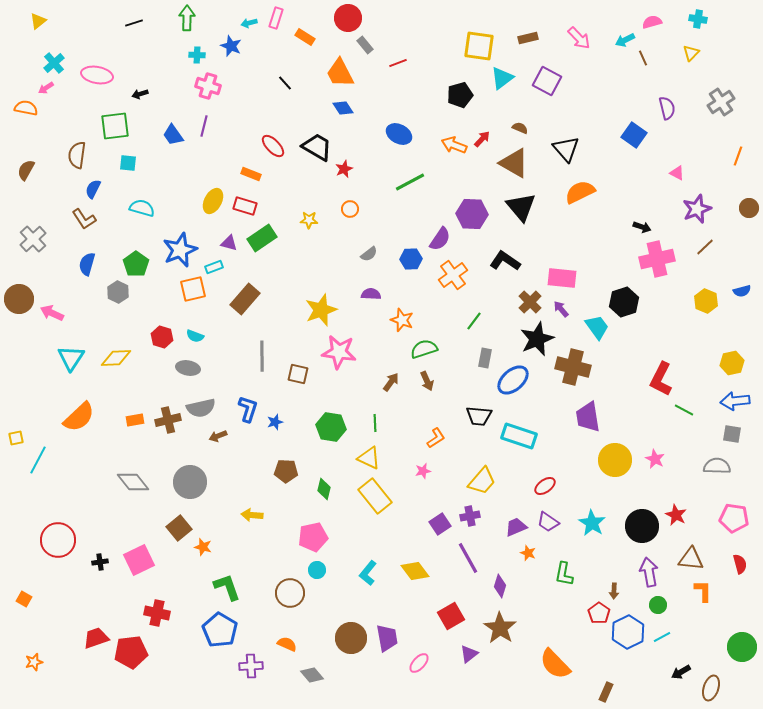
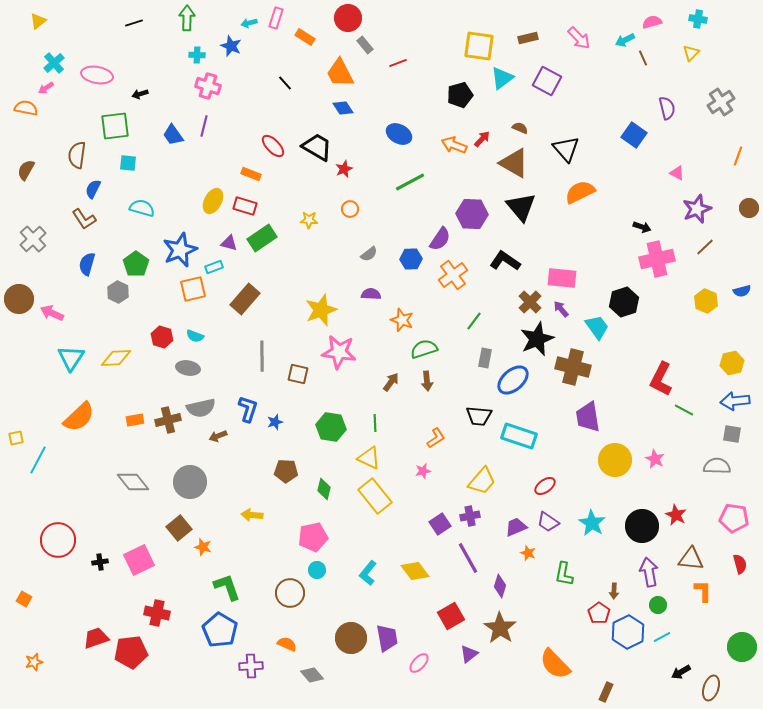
brown arrow at (427, 381): rotated 18 degrees clockwise
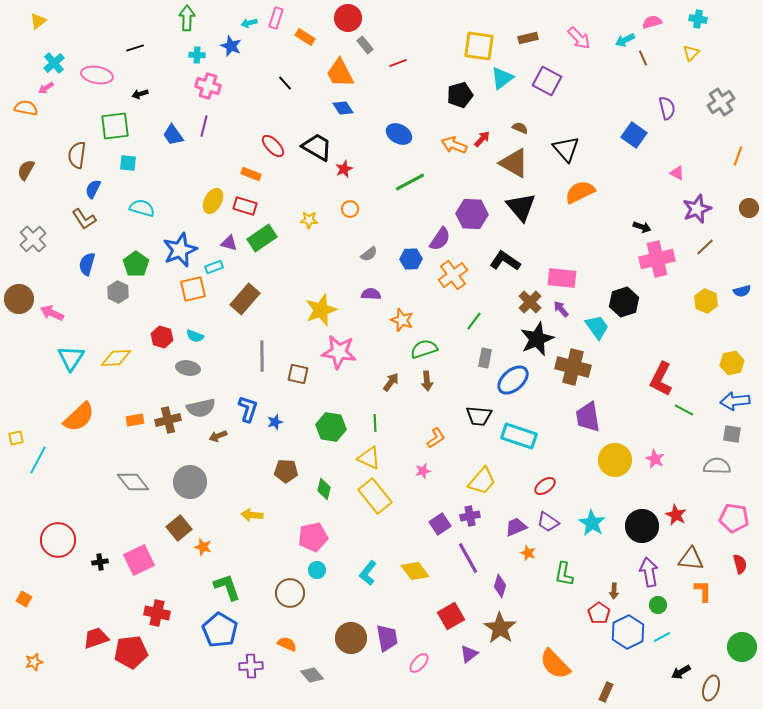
black line at (134, 23): moved 1 px right, 25 px down
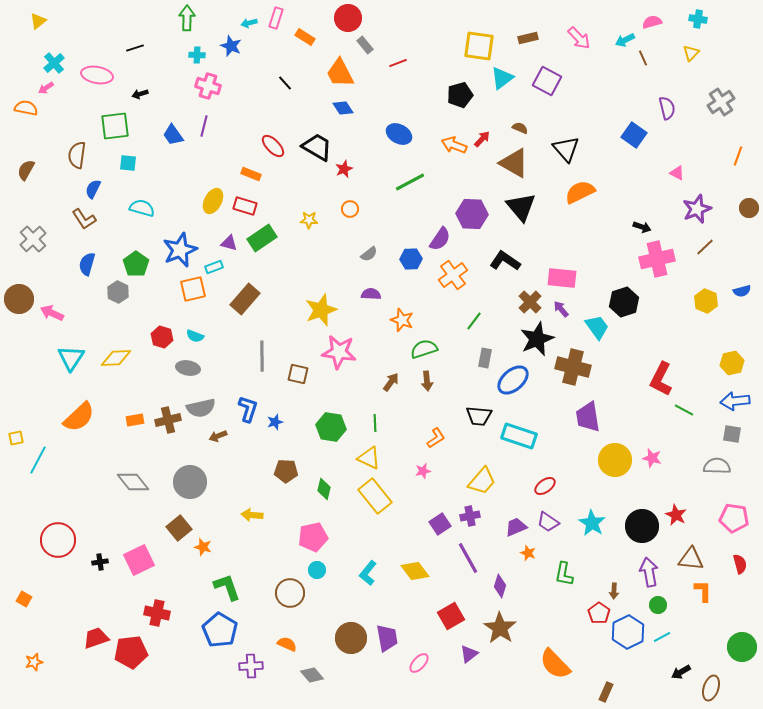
pink star at (655, 459): moved 3 px left, 1 px up; rotated 12 degrees counterclockwise
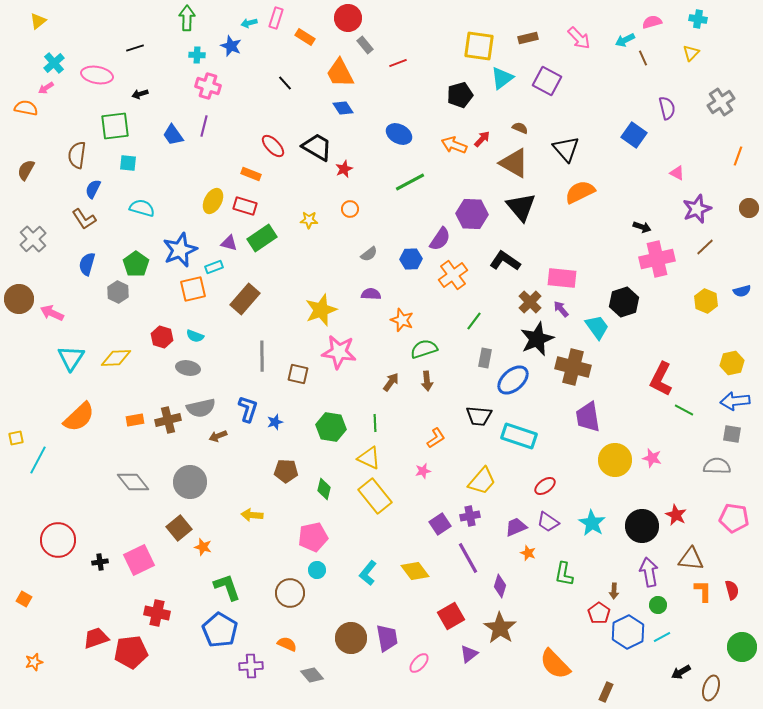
red semicircle at (740, 564): moved 8 px left, 26 px down
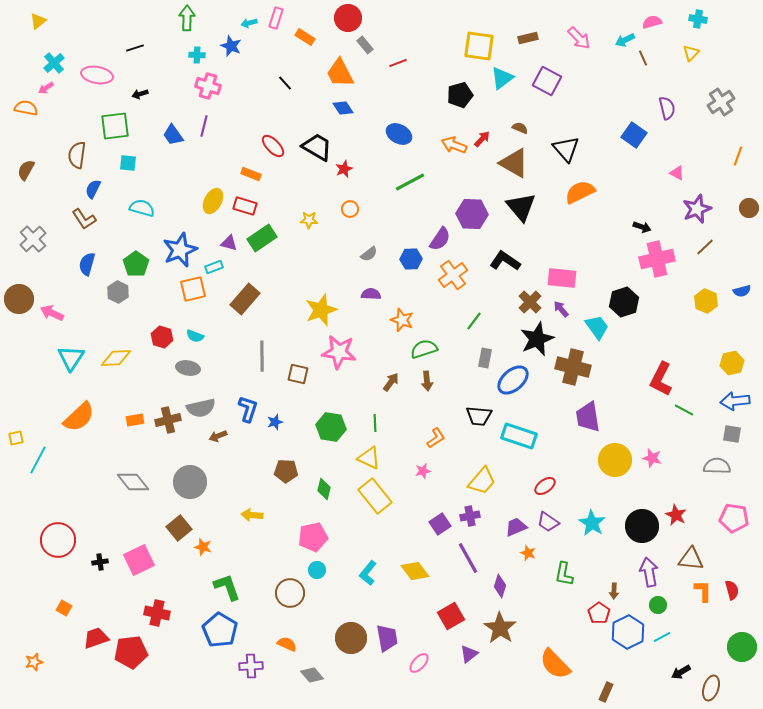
orange square at (24, 599): moved 40 px right, 9 px down
